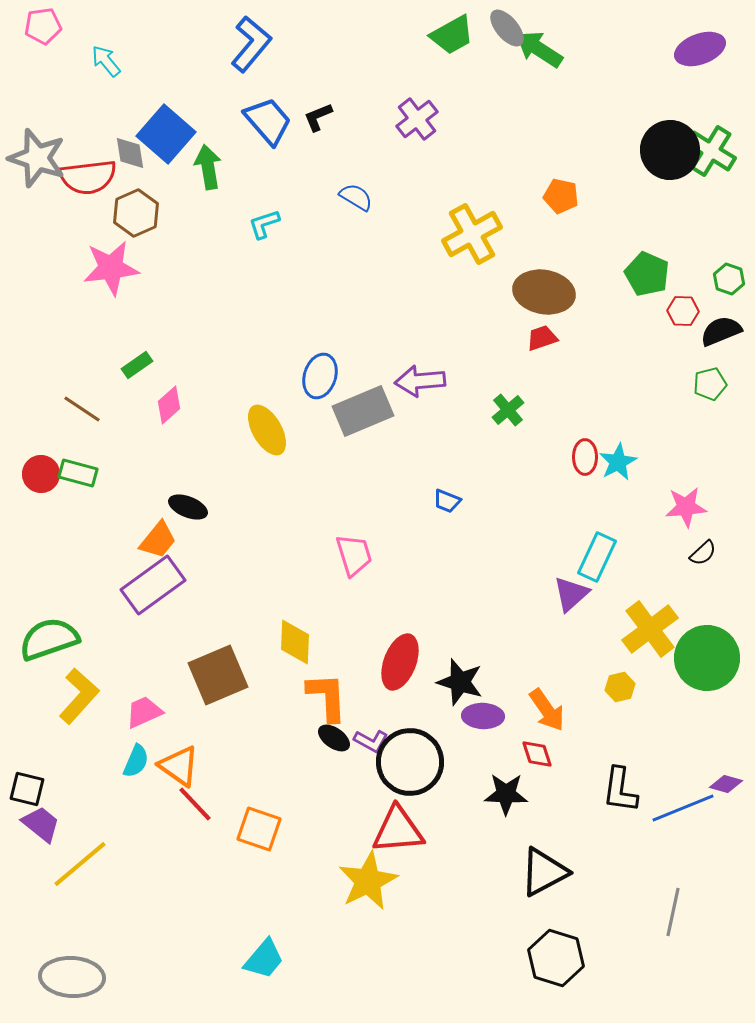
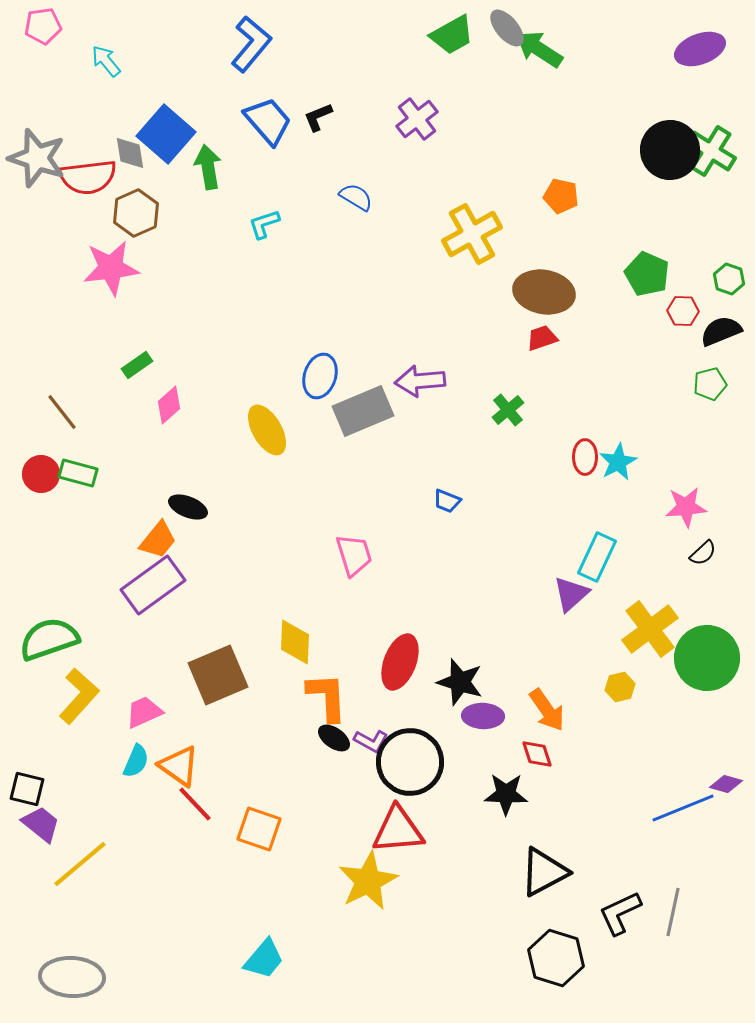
brown line at (82, 409): moved 20 px left, 3 px down; rotated 18 degrees clockwise
black L-shape at (620, 790): moved 123 px down; rotated 57 degrees clockwise
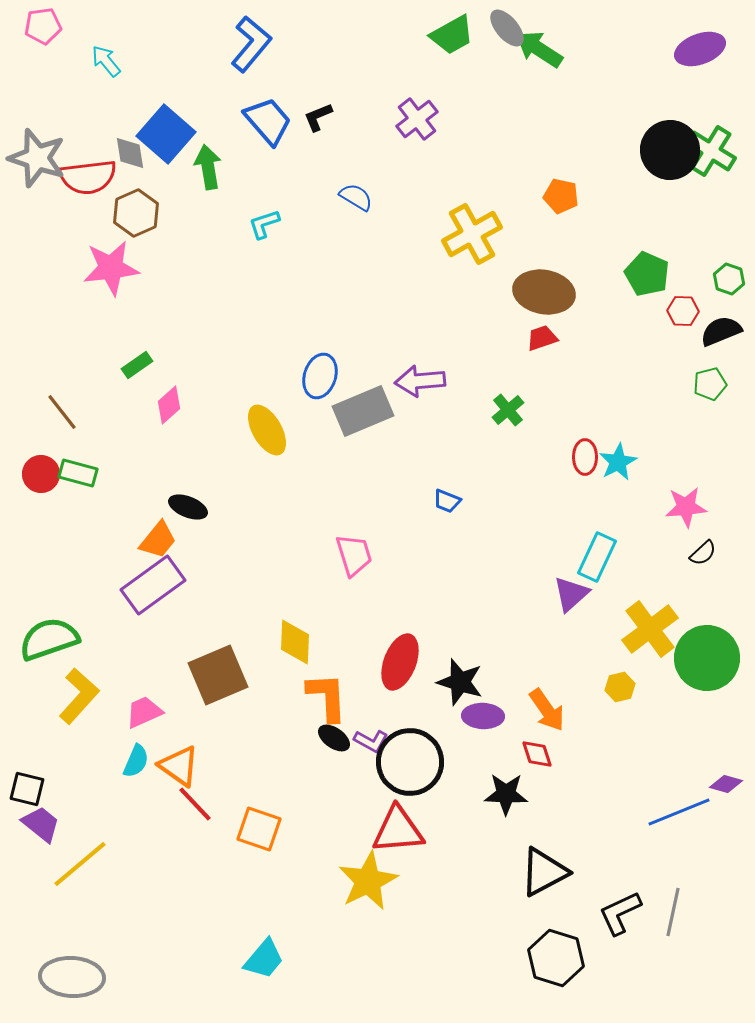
blue line at (683, 808): moved 4 px left, 4 px down
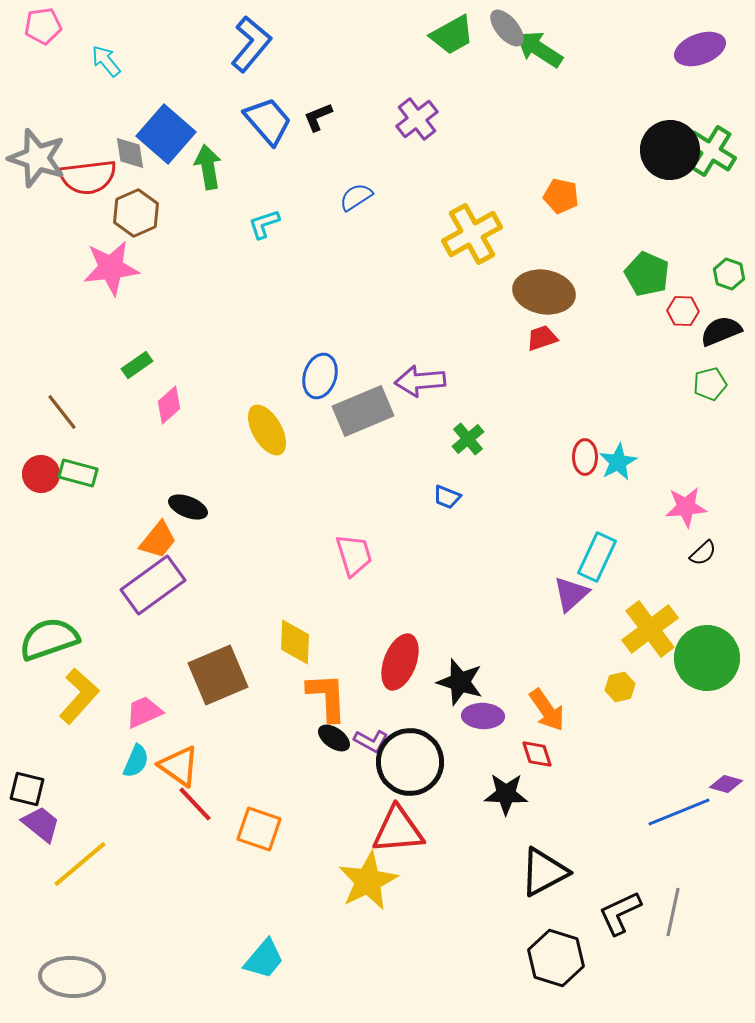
blue semicircle at (356, 197): rotated 64 degrees counterclockwise
green hexagon at (729, 279): moved 5 px up
green cross at (508, 410): moved 40 px left, 29 px down
blue trapezoid at (447, 501): moved 4 px up
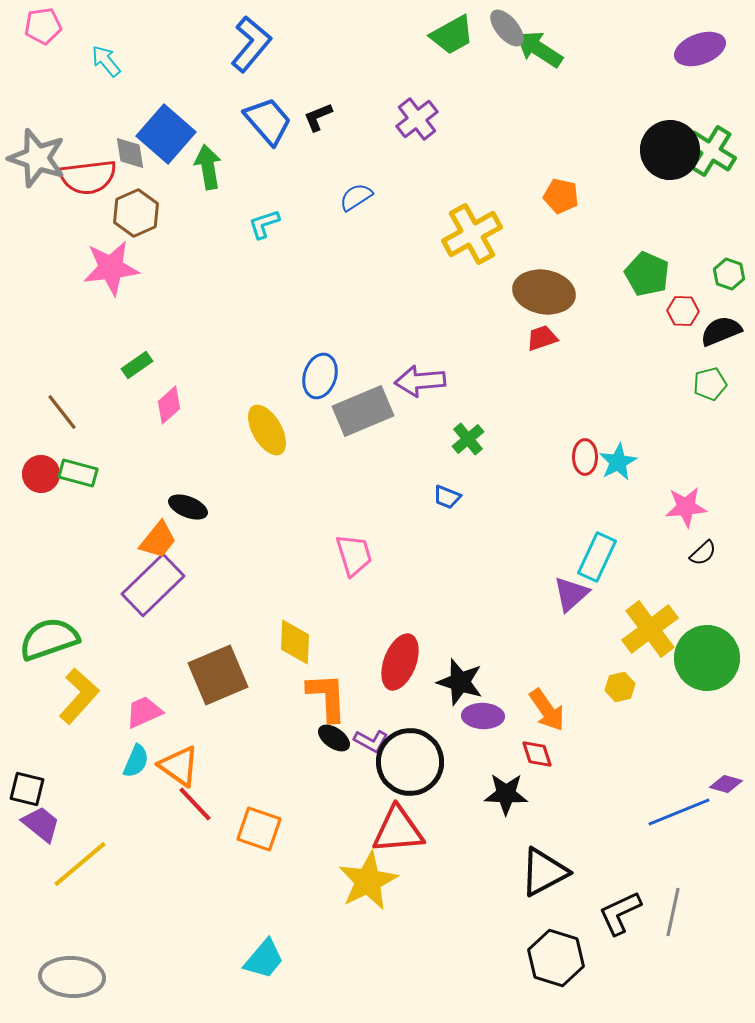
purple rectangle at (153, 585): rotated 8 degrees counterclockwise
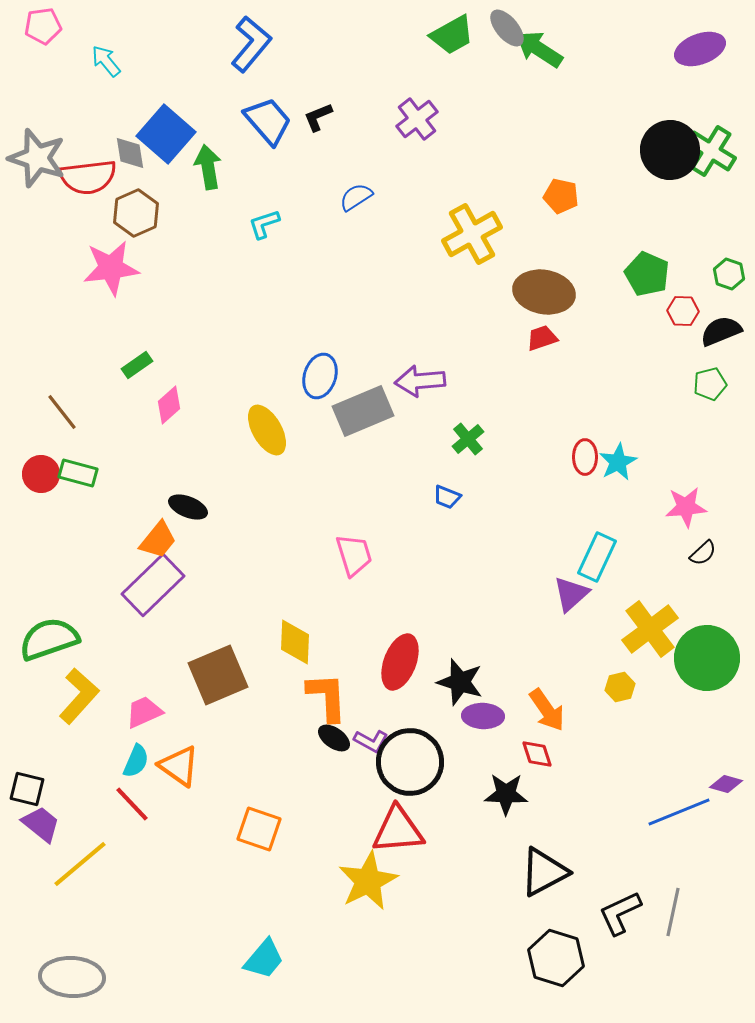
red line at (195, 804): moved 63 px left
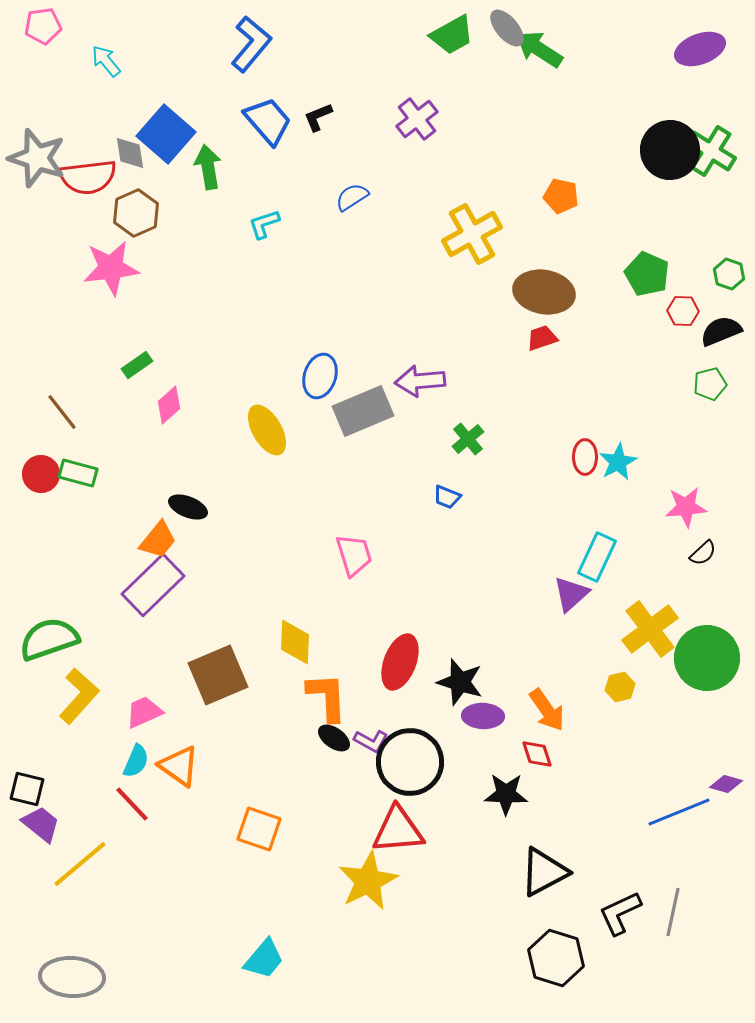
blue semicircle at (356, 197): moved 4 px left
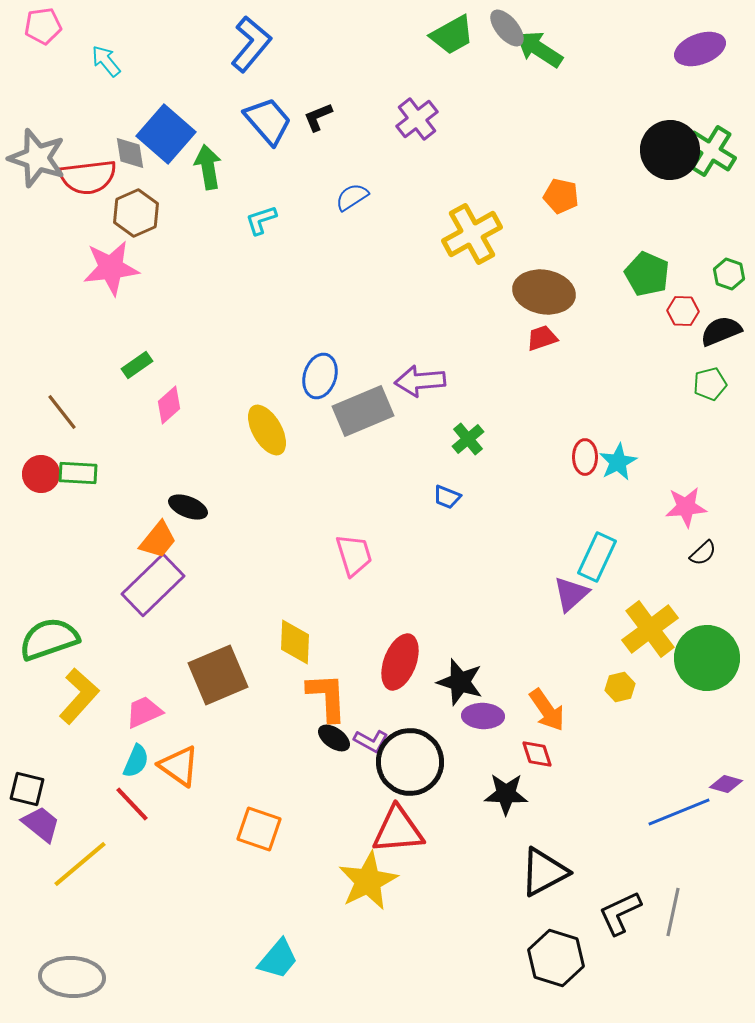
cyan L-shape at (264, 224): moved 3 px left, 4 px up
green rectangle at (78, 473): rotated 12 degrees counterclockwise
cyan trapezoid at (264, 959): moved 14 px right
